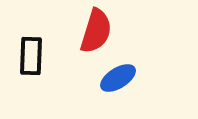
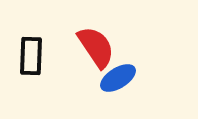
red semicircle: moved 16 px down; rotated 51 degrees counterclockwise
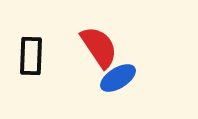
red semicircle: moved 3 px right
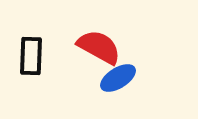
red semicircle: rotated 27 degrees counterclockwise
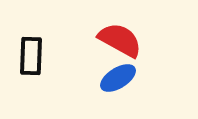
red semicircle: moved 21 px right, 7 px up
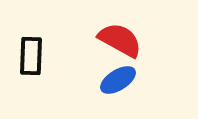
blue ellipse: moved 2 px down
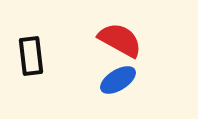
black rectangle: rotated 9 degrees counterclockwise
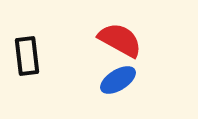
black rectangle: moved 4 px left
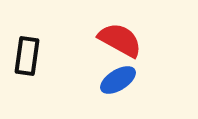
black rectangle: rotated 15 degrees clockwise
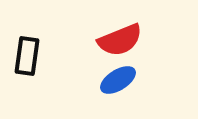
red semicircle: rotated 129 degrees clockwise
